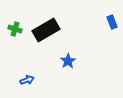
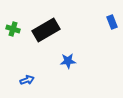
green cross: moved 2 px left
blue star: rotated 28 degrees clockwise
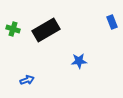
blue star: moved 11 px right
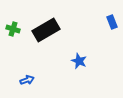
blue star: rotated 28 degrees clockwise
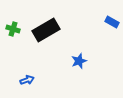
blue rectangle: rotated 40 degrees counterclockwise
blue star: rotated 28 degrees clockwise
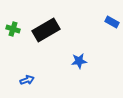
blue star: rotated 14 degrees clockwise
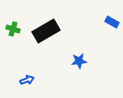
black rectangle: moved 1 px down
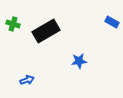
green cross: moved 5 px up
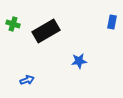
blue rectangle: rotated 72 degrees clockwise
